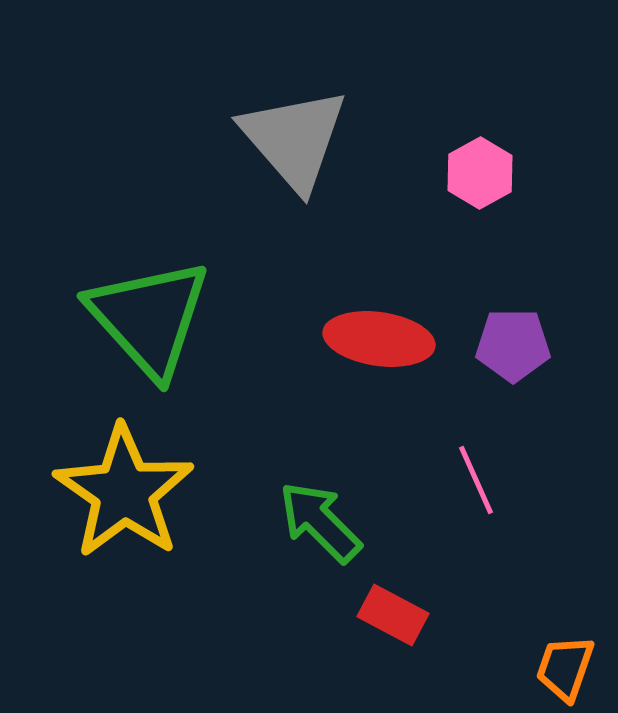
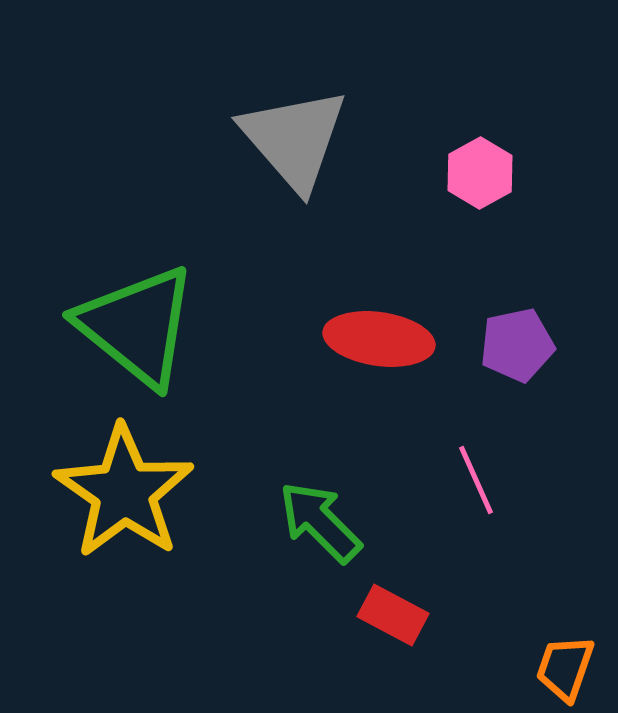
green triangle: moved 12 px left, 8 px down; rotated 9 degrees counterclockwise
purple pentagon: moved 4 px right; rotated 12 degrees counterclockwise
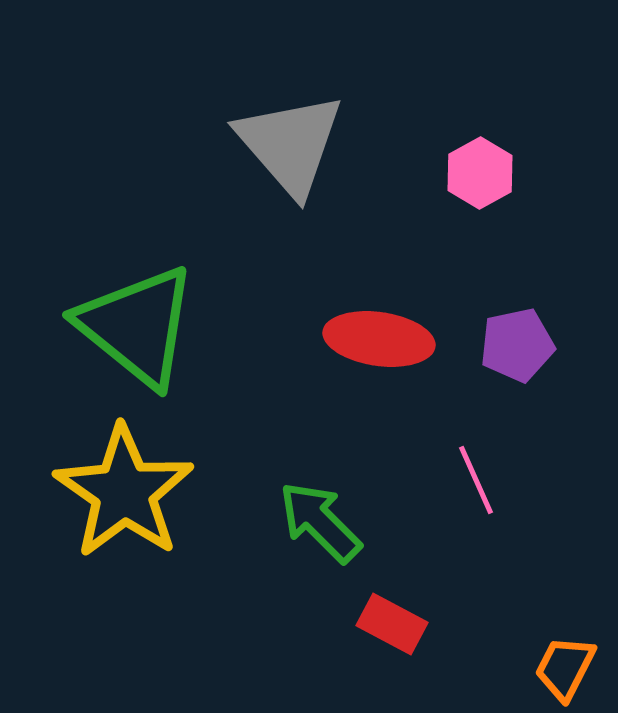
gray triangle: moved 4 px left, 5 px down
red rectangle: moved 1 px left, 9 px down
orange trapezoid: rotated 8 degrees clockwise
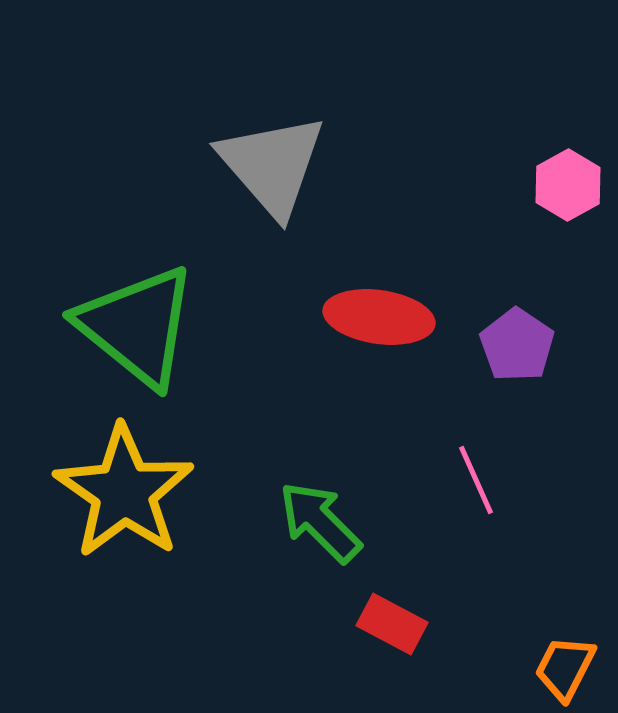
gray triangle: moved 18 px left, 21 px down
pink hexagon: moved 88 px right, 12 px down
red ellipse: moved 22 px up
purple pentagon: rotated 26 degrees counterclockwise
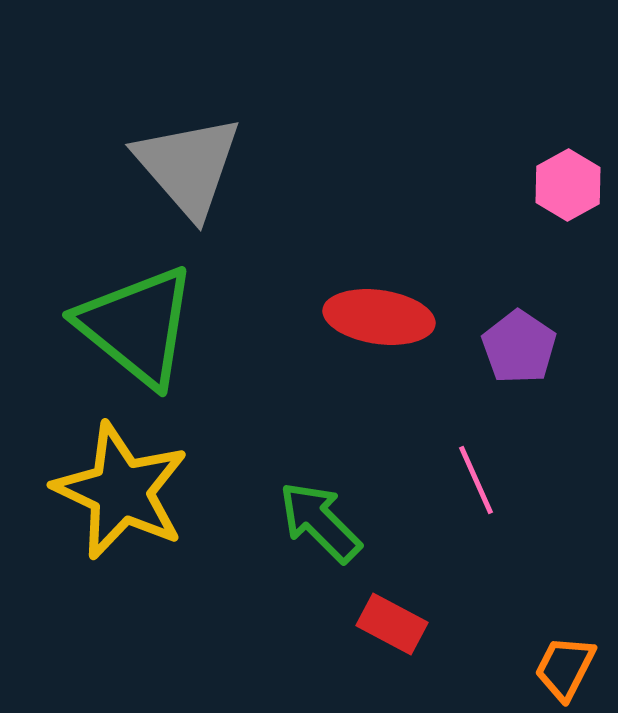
gray triangle: moved 84 px left, 1 px down
purple pentagon: moved 2 px right, 2 px down
yellow star: moved 3 px left, 1 px up; rotated 10 degrees counterclockwise
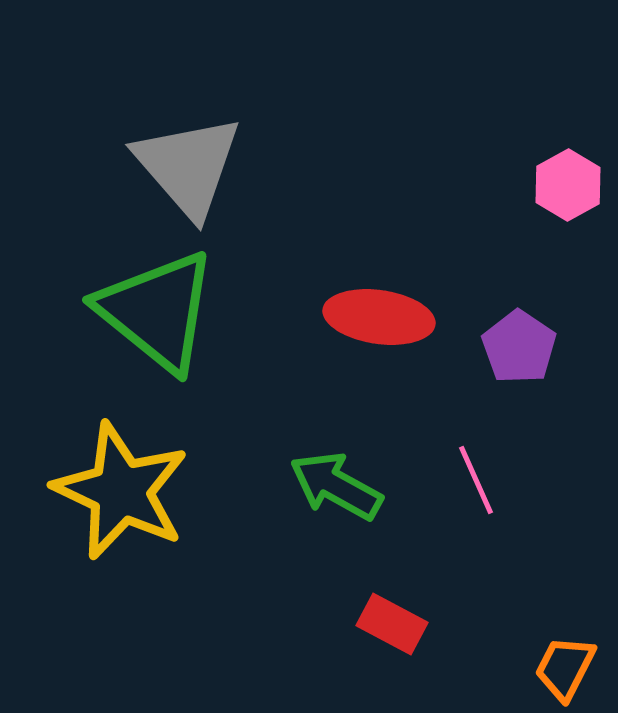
green triangle: moved 20 px right, 15 px up
green arrow: moved 16 px right, 36 px up; rotated 16 degrees counterclockwise
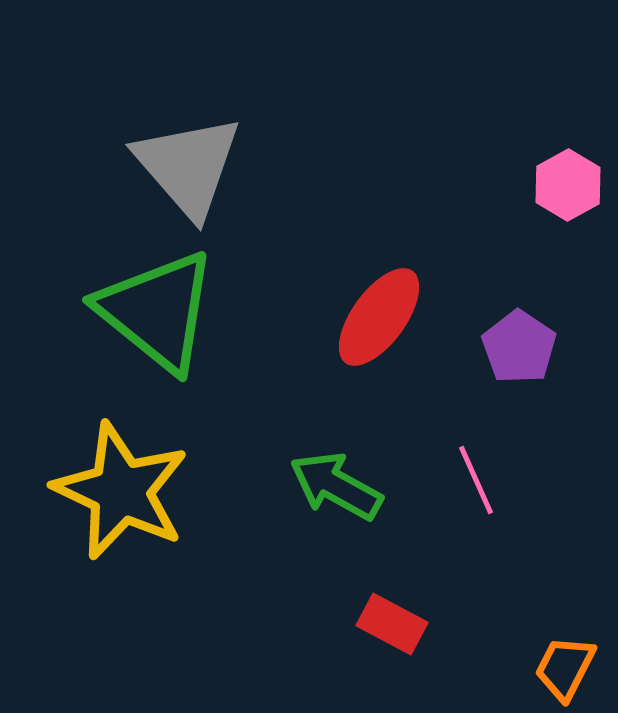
red ellipse: rotated 62 degrees counterclockwise
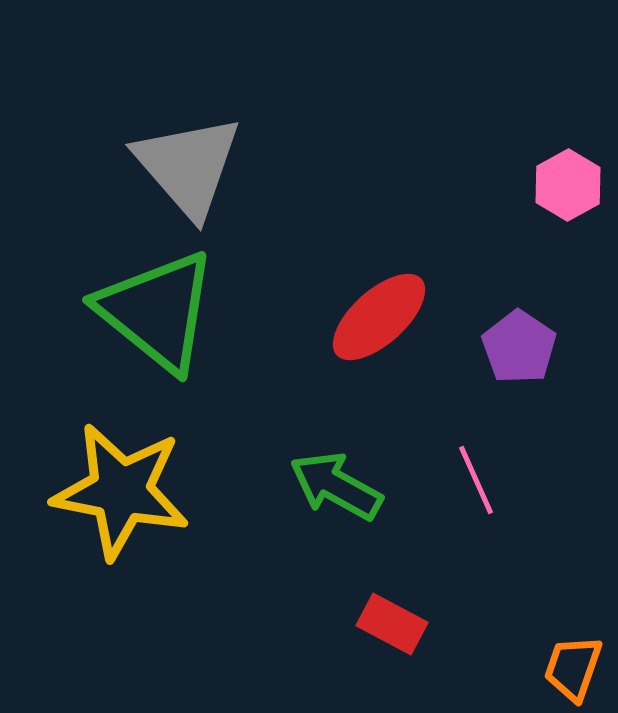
red ellipse: rotated 12 degrees clockwise
yellow star: rotated 14 degrees counterclockwise
orange trapezoid: moved 8 px right; rotated 8 degrees counterclockwise
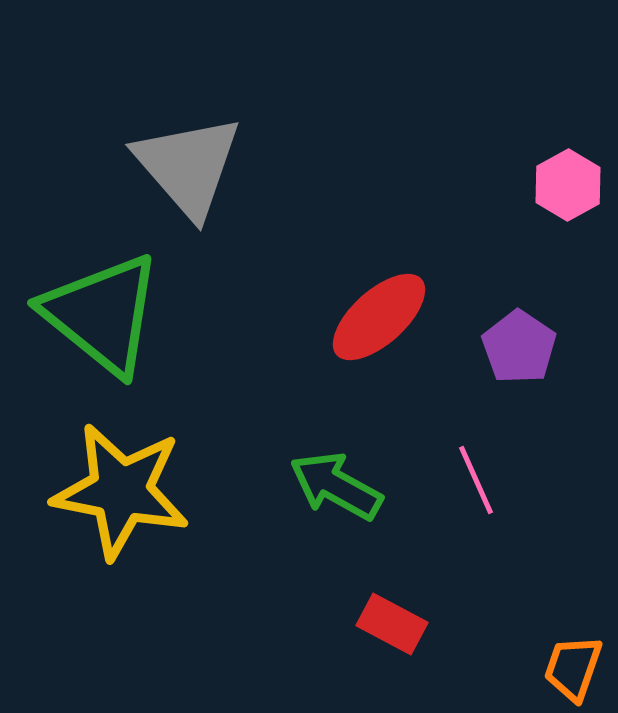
green triangle: moved 55 px left, 3 px down
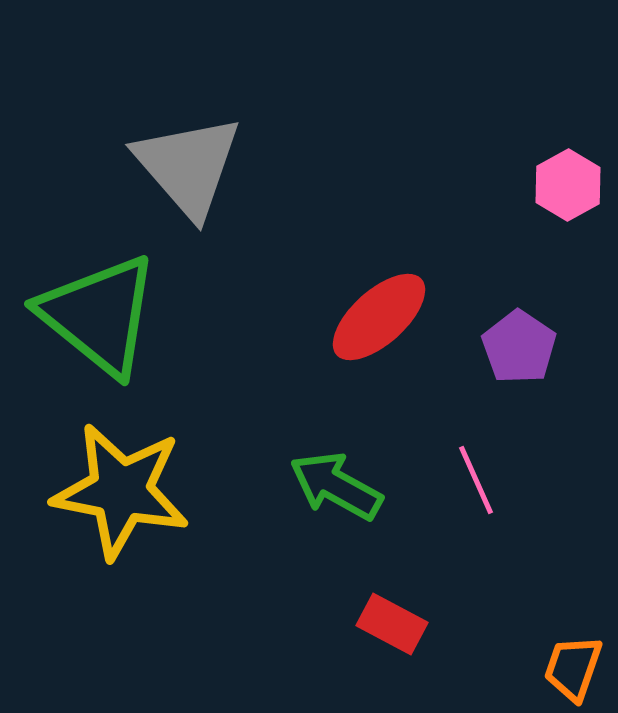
green triangle: moved 3 px left, 1 px down
